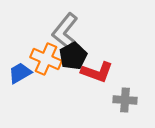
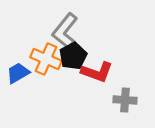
blue trapezoid: moved 2 px left
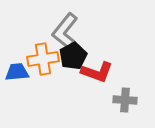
orange cross: moved 3 px left; rotated 32 degrees counterclockwise
blue trapezoid: moved 1 px left, 1 px up; rotated 25 degrees clockwise
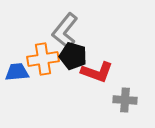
black pentagon: rotated 28 degrees counterclockwise
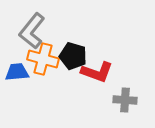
gray L-shape: moved 33 px left
orange cross: rotated 24 degrees clockwise
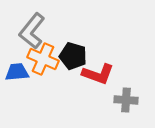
orange cross: rotated 8 degrees clockwise
red L-shape: moved 1 px right, 2 px down
gray cross: moved 1 px right
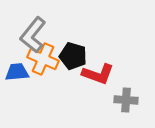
gray L-shape: moved 1 px right, 4 px down
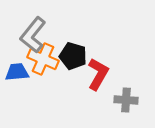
red L-shape: rotated 80 degrees counterclockwise
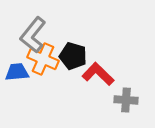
red L-shape: rotated 76 degrees counterclockwise
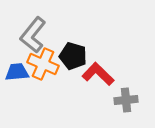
orange cross: moved 5 px down
gray cross: rotated 10 degrees counterclockwise
